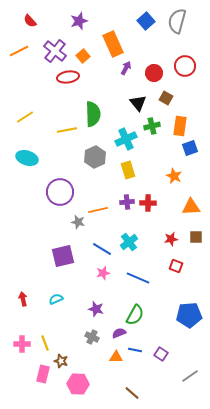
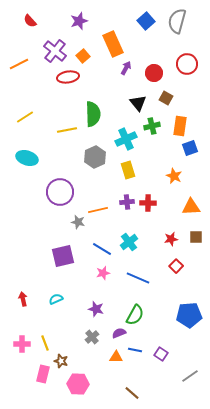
orange line at (19, 51): moved 13 px down
red circle at (185, 66): moved 2 px right, 2 px up
red square at (176, 266): rotated 24 degrees clockwise
gray cross at (92, 337): rotated 24 degrees clockwise
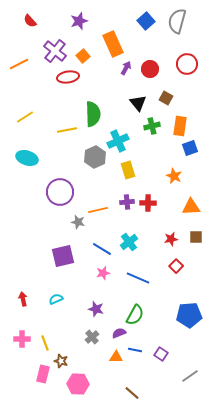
red circle at (154, 73): moved 4 px left, 4 px up
cyan cross at (126, 139): moved 8 px left, 2 px down
pink cross at (22, 344): moved 5 px up
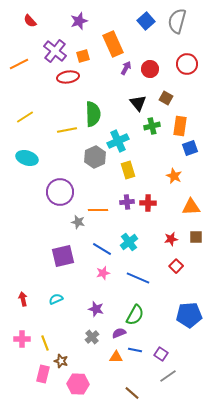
orange square at (83, 56): rotated 24 degrees clockwise
orange line at (98, 210): rotated 12 degrees clockwise
gray line at (190, 376): moved 22 px left
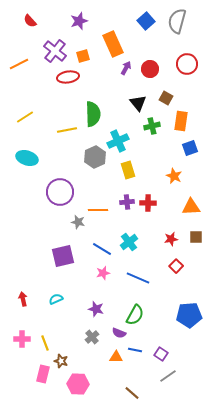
orange rectangle at (180, 126): moved 1 px right, 5 px up
purple semicircle at (119, 333): rotated 136 degrees counterclockwise
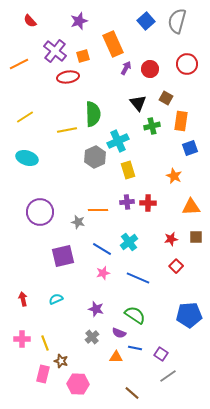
purple circle at (60, 192): moved 20 px left, 20 px down
green semicircle at (135, 315): rotated 85 degrees counterclockwise
blue line at (135, 350): moved 2 px up
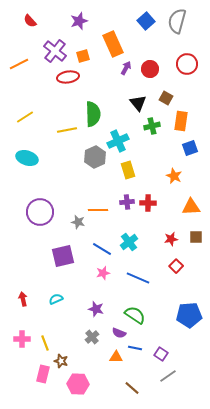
brown line at (132, 393): moved 5 px up
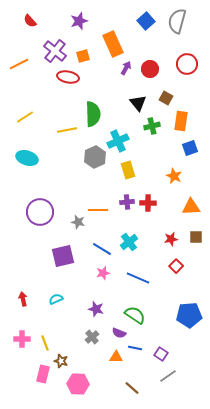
red ellipse at (68, 77): rotated 20 degrees clockwise
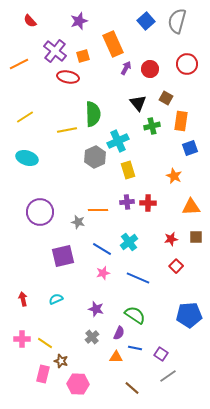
purple semicircle at (119, 333): rotated 88 degrees counterclockwise
yellow line at (45, 343): rotated 35 degrees counterclockwise
